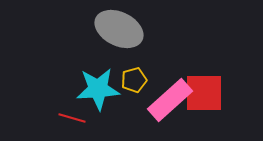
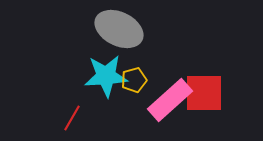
cyan star: moved 8 px right, 13 px up
red line: rotated 76 degrees counterclockwise
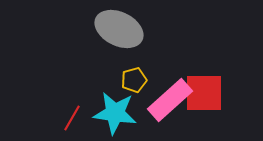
cyan star: moved 9 px right, 37 px down; rotated 12 degrees clockwise
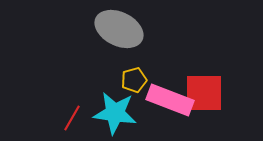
pink rectangle: rotated 63 degrees clockwise
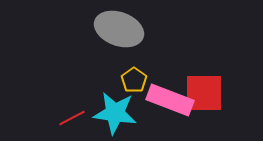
gray ellipse: rotated 6 degrees counterclockwise
yellow pentagon: rotated 20 degrees counterclockwise
red line: rotated 32 degrees clockwise
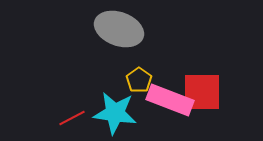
yellow pentagon: moved 5 px right
red square: moved 2 px left, 1 px up
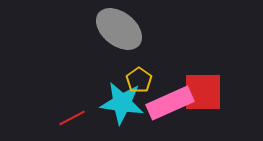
gray ellipse: rotated 18 degrees clockwise
red square: moved 1 px right
pink rectangle: moved 3 px down; rotated 45 degrees counterclockwise
cyan star: moved 7 px right, 10 px up
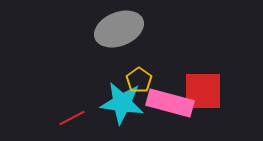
gray ellipse: rotated 60 degrees counterclockwise
red square: moved 1 px up
pink rectangle: rotated 39 degrees clockwise
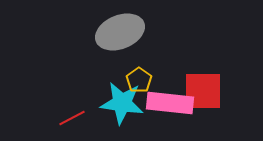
gray ellipse: moved 1 px right, 3 px down
pink rectangle: rotated 9 degrees counterclockwise
